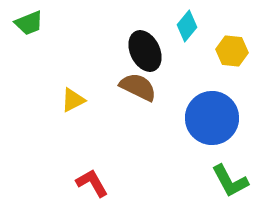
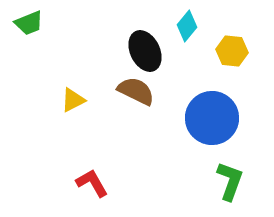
brown semicircle: moved 2 px left, 4 px down
green L-shape: rotated 132 degrees counterclockwise
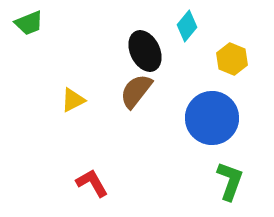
yellow hexagon: moved 8 px down; rotated 16 degrees clockwise
brown semicircle: rotated 78 degrees counterclockwise
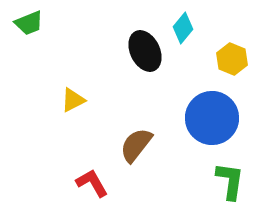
cyan diamond: moved 4 px left, 2 px down
brown semicircle: moved 54 px down
green L-shape: rotated 12 degrees counterclockwise
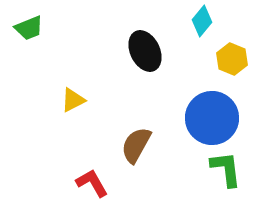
green trapezoid: moved 5 px down
cyan diamond: moved 19 px right, 7 px up
brown semicircle: rotated 9 degrees counterclockwise
green L-shape: moved 4 px left, 12 px up; rotated 15 degrees counterclockwise
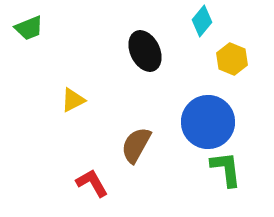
blue circle: moved 4 px left, 4 px down
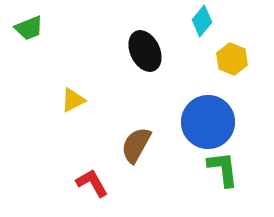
green L-shape: moved 3 px left
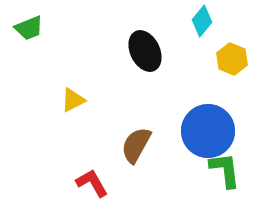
blue circle: moved 9 px down
green L-shape: moved 2 px right, 1 px down
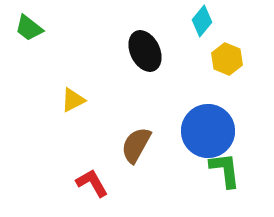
green trapezoid: rotated 60 degrees clockwise
yellow hexagon: moved 5 px left
